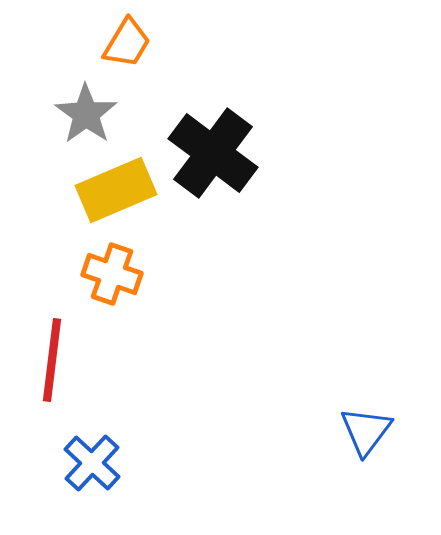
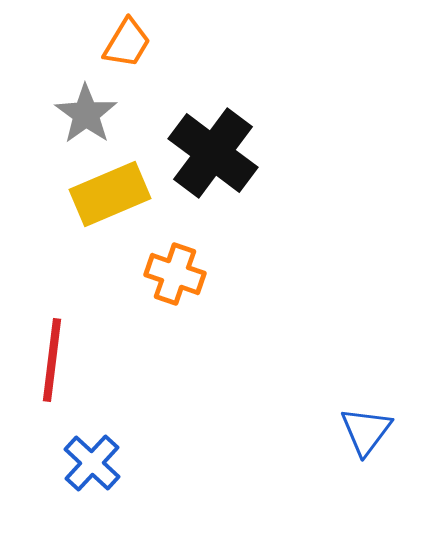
yellow rectangle: moved 6 px left, 4 px down
orange cross: moved 63 px right
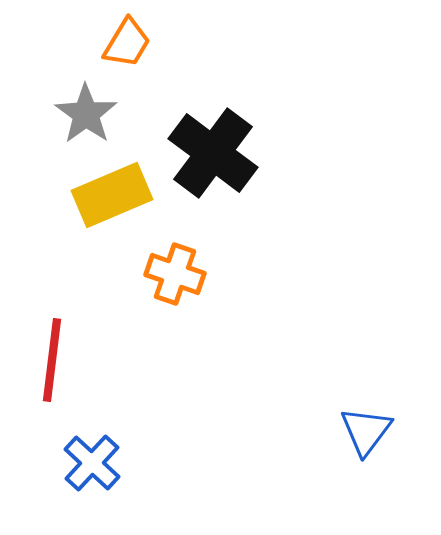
yellow rectangle: moved 2 px right, 1 px down
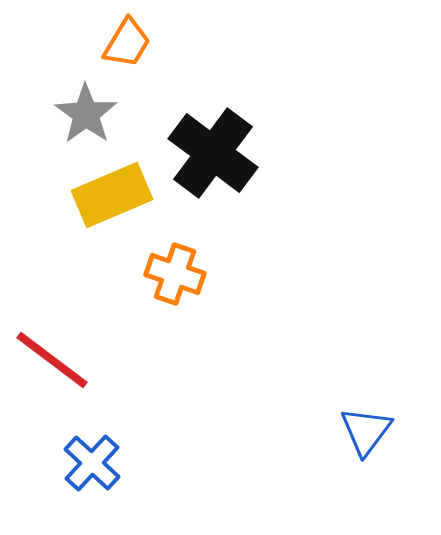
red line: rotated 60 degrees counterclockwise
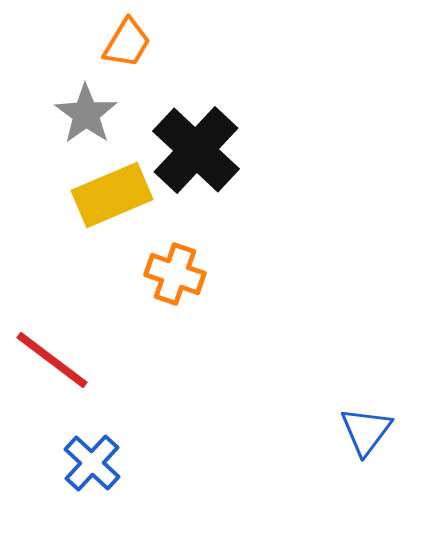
black cross: moved 17 px left, 3 px up; rotated 6 degrees clockwise
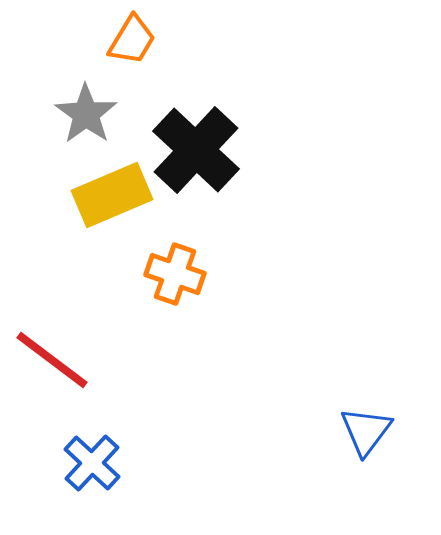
orange trapezoid: moved 5 px right, 3 px up
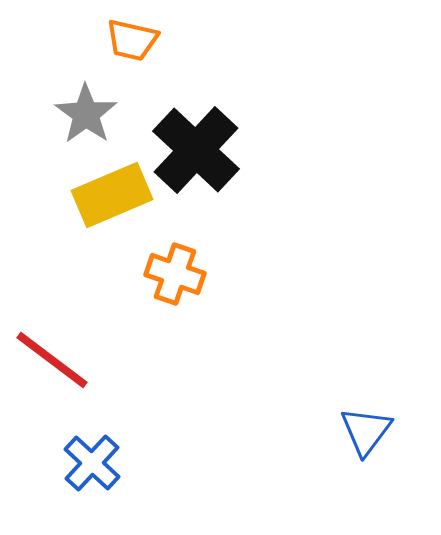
orange trapezoid: rotated 72 degrees clockwise
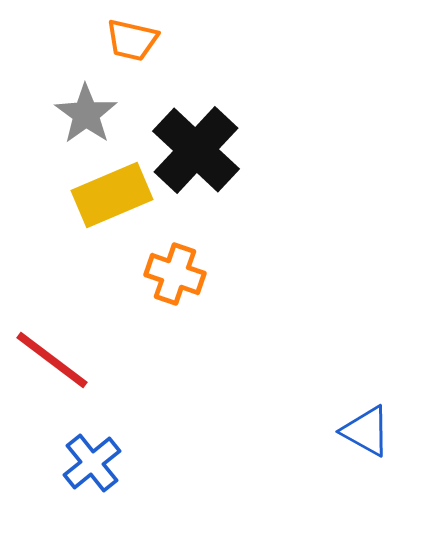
blue triangle: rotated 38 degrees counterclockwise
blue cross: rotated 8 degrees clockwise
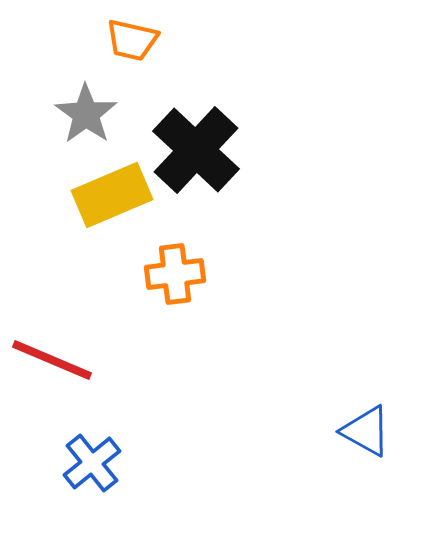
orange cross: rotated 26 degrees counterclockwise
red line: rotated 14 degrees counterclockwise
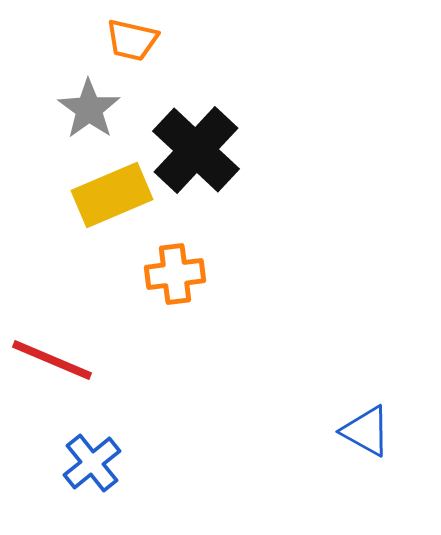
gray star: moved 3 px right, 5 px up
